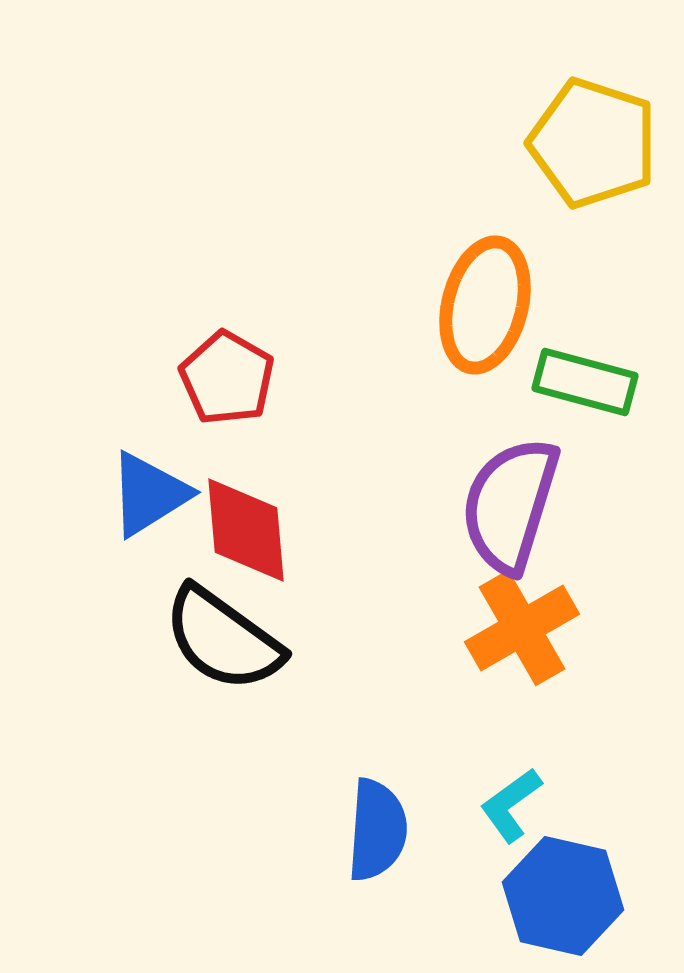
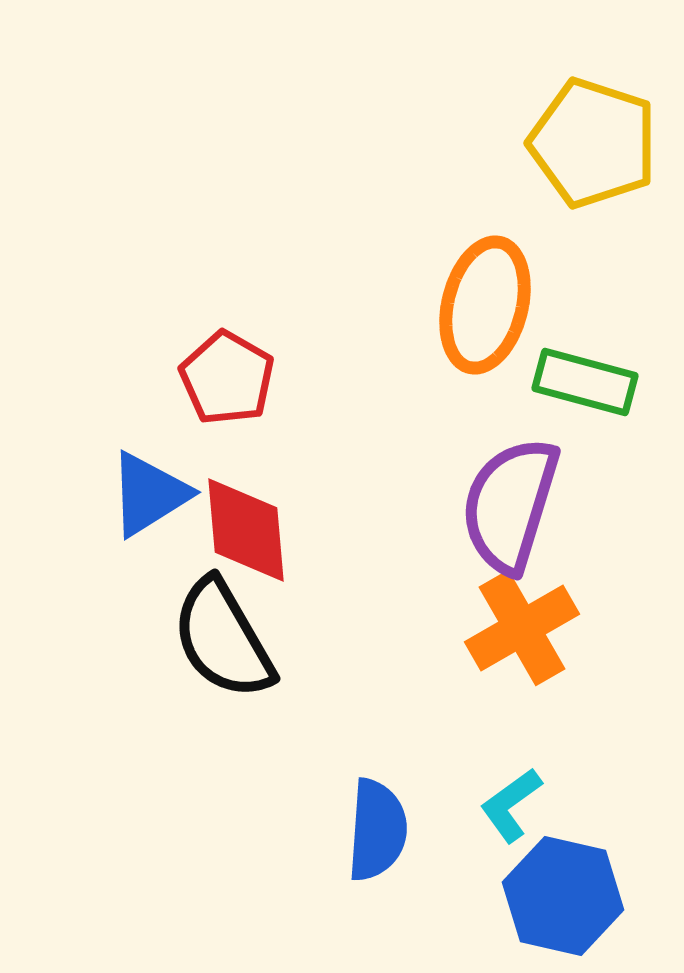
black semicircle: rotated 24 degrees clockwise
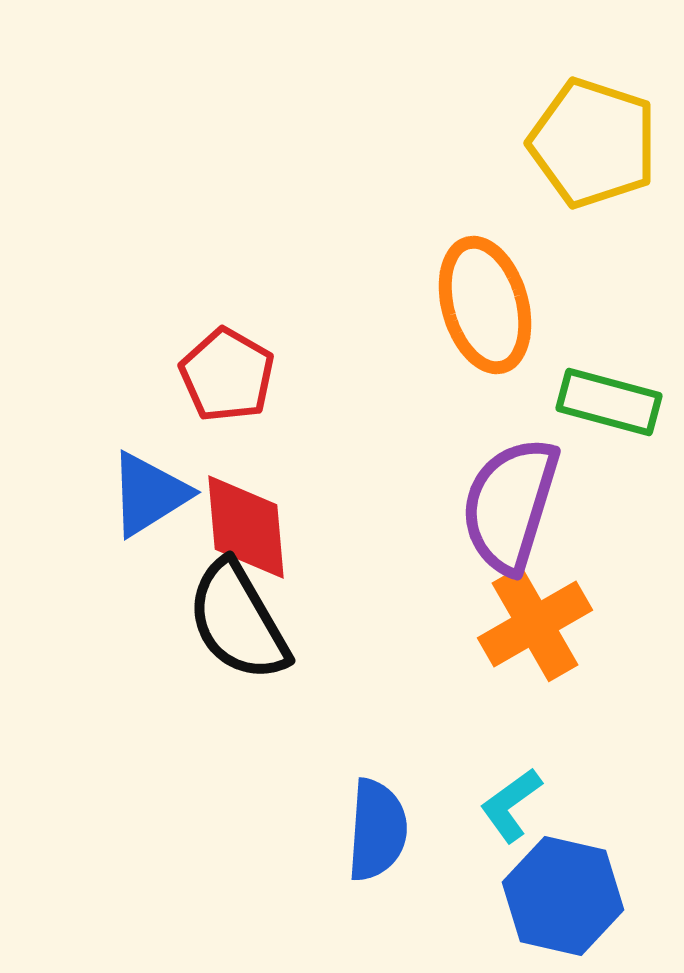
orange ellipse: rotated 30 degrees counterclockwise
red pentagon: moved 3 px up
green rectangle: moved 24 px right, 20 px down
red diamond: moved 3 px up
orange cross: moved 13 px right, 4 px up
black semicircle: moved 15 px right, 18 px up
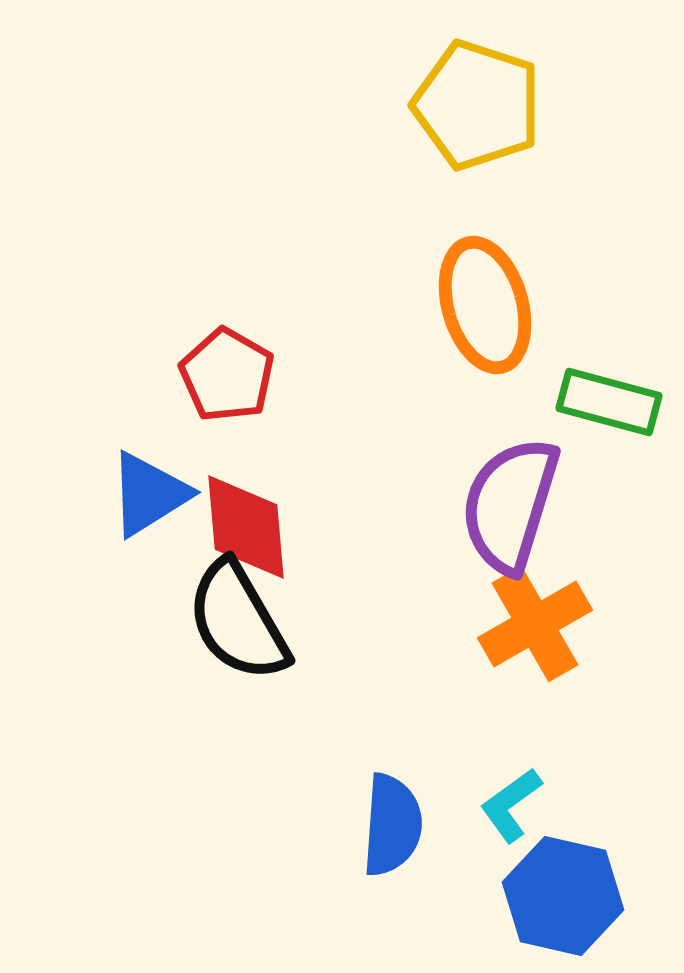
yellow pentagon: moved 116 px left, 38 px up
blue semicircle: moved 15 px right, 5 px up
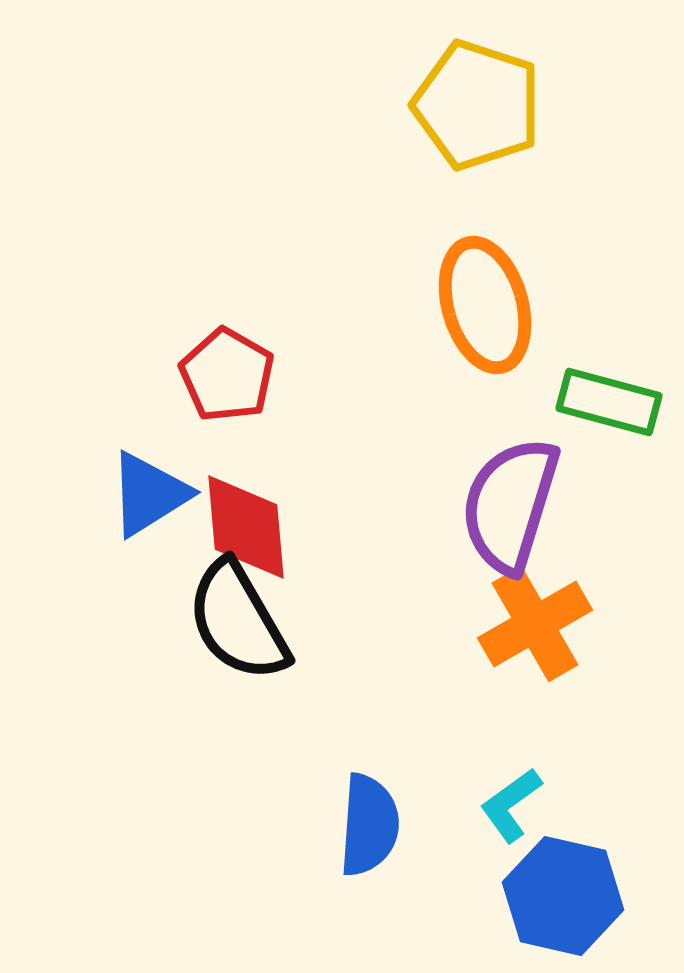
blue semicircle: moved 23 px left
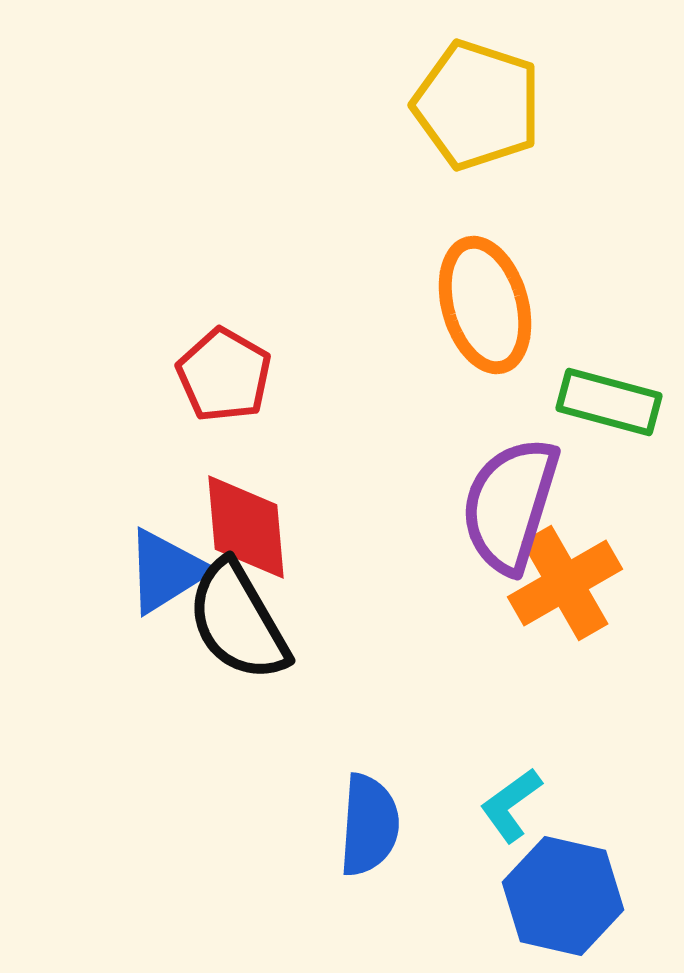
red pentagon: moved 3 px left
blue triangle: moved 17 px right, 77 px down
orange cross: moved 30 px right, 41 px up
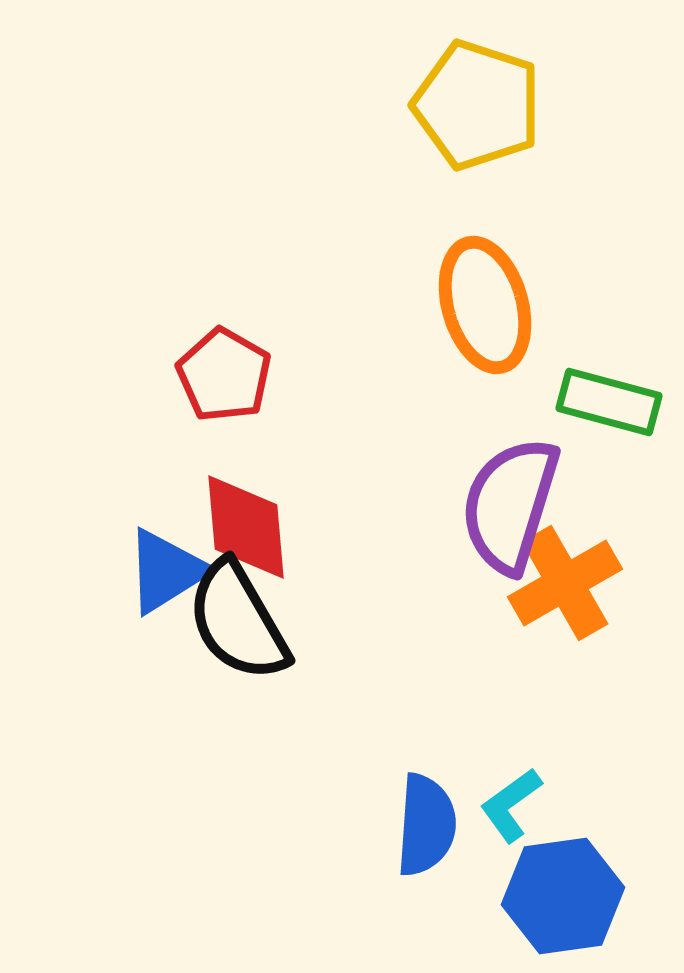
blue semicircle: moved 57 px right
blue hexagon: rotated 21 degrees counterclockwise
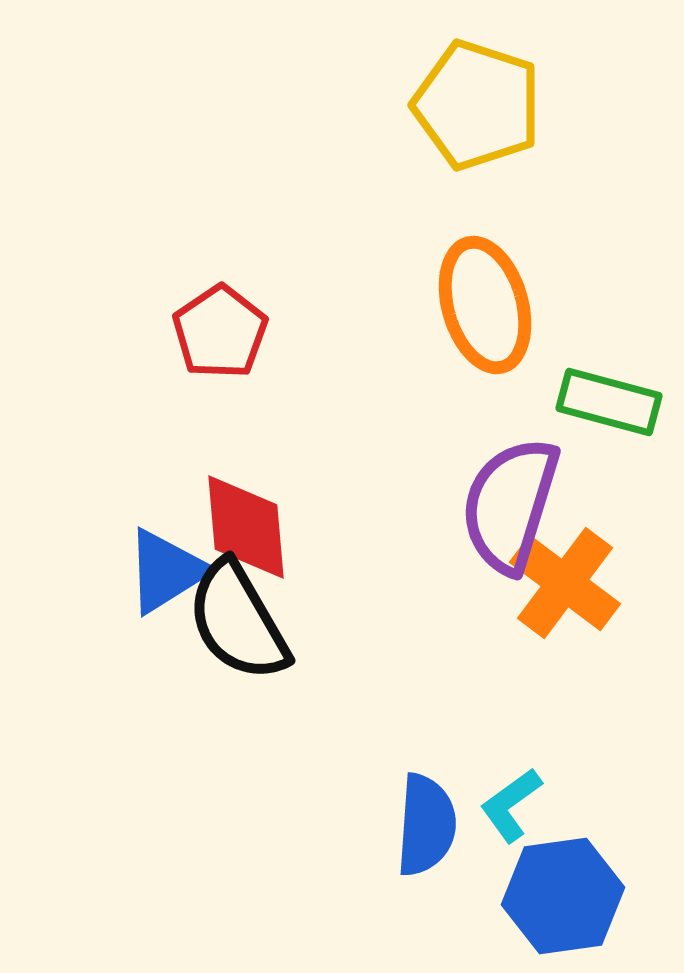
red pentagon: moved 4 px left, 43 px up; rotated 8 degrees clockwise
orange cross: rotated 23 degrees counterclockwise
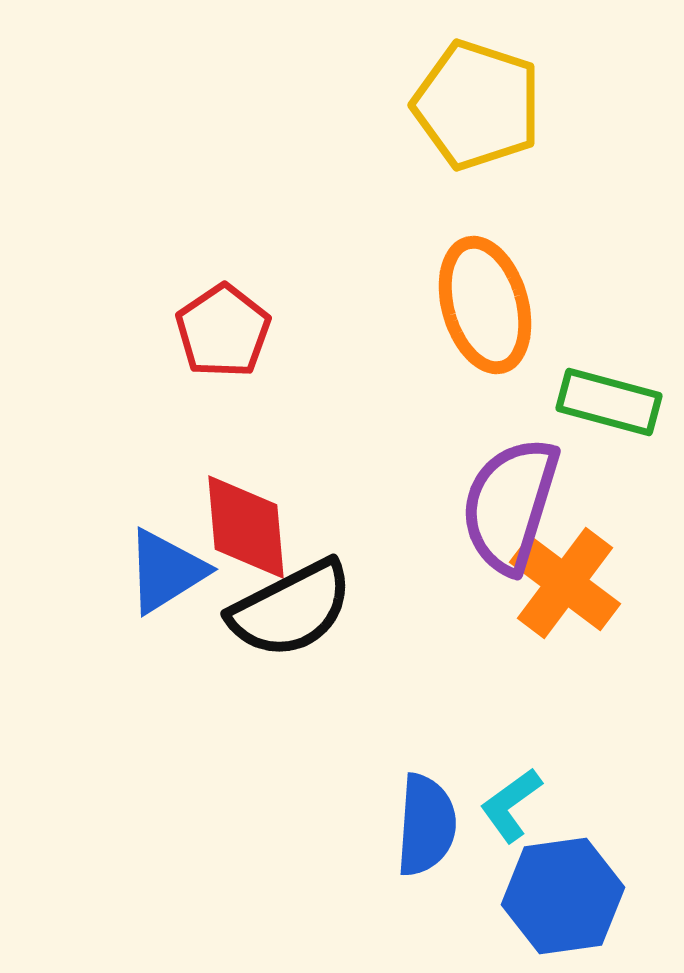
red pentagon: moved 3 px right, 1 px up
black semicircle: moved 53 px right, 12 px up; rotated 87 degrees counterclockwise
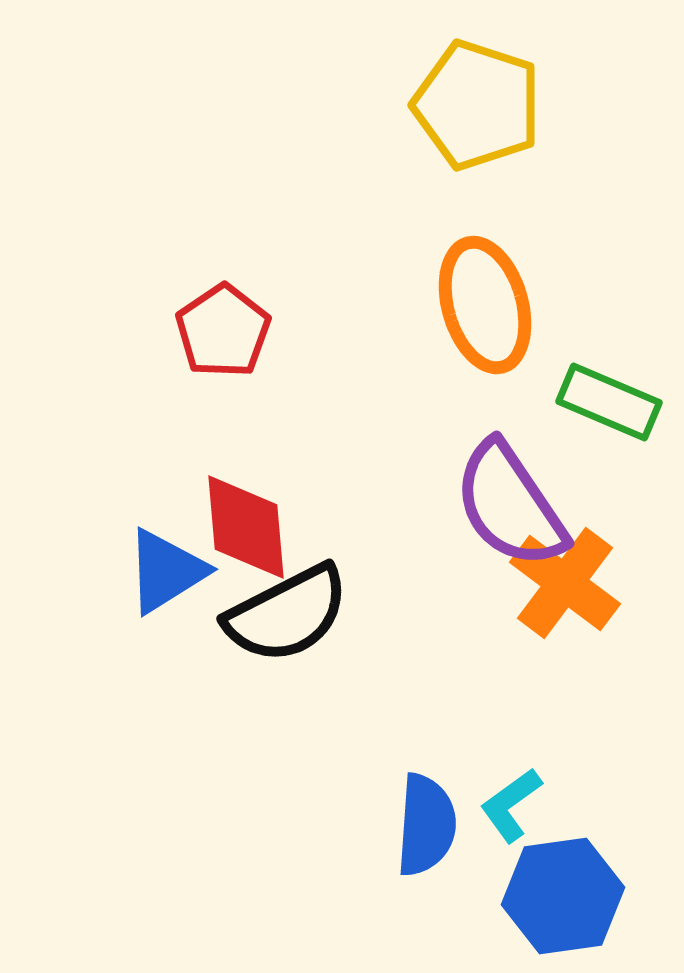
green rectangle: rotated 8 degrees clockwise
purple semicircle: rotated 51 degrees counterclockwise
black semicircle: moved 4 px left, 5 px down
